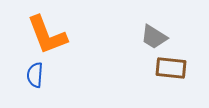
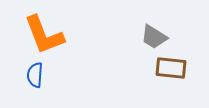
orange L-shape: moved 3 px left
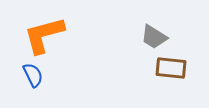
orange L-shape: rotated 96 degrees clockwise
blue semicircle: moved 2 px left; rotated 150 degrees clockwise
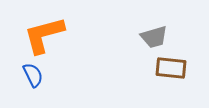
gray trapezoid: rotated 48 degrees counterclockwise
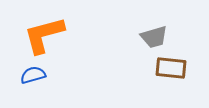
blue semicircle: rotated 80 degrees counterclockwise
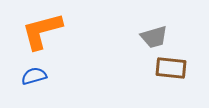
orange L-shape: moved 2 px left, 4 px up
blue semicircle: moved 1 px right, 1 px down
